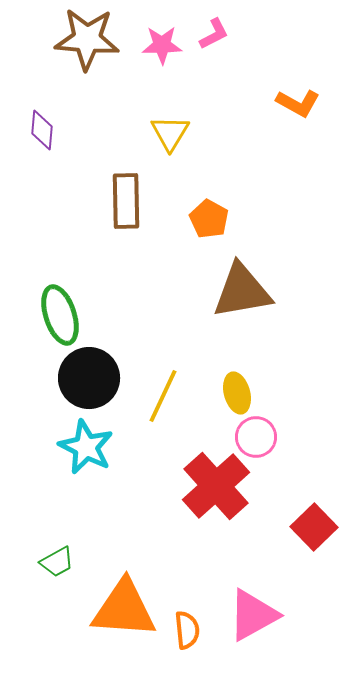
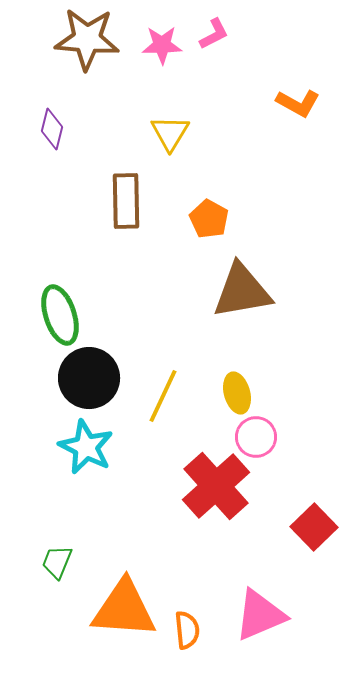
purple diamond: moved 10 px right, 1 px up; rotated 9 degrees clockwise
green trapezoid: rotated 141 degrees clockwise
pink triangle: moved 7 px right; rotated 6 degrees clockwise
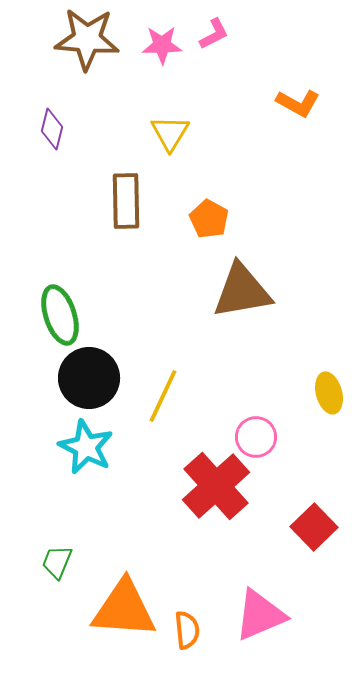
yellow ellipse: moved 92 px right
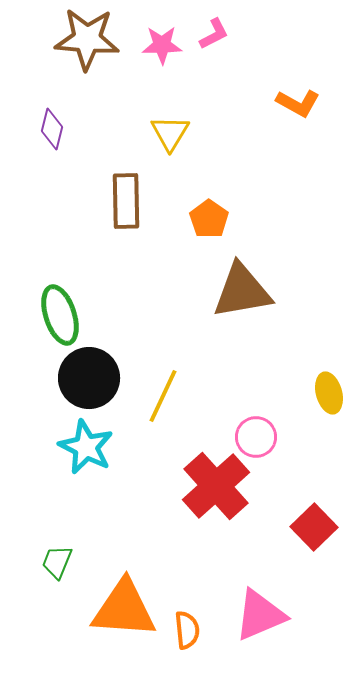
orange pentagon: rotated 6 degrees clockwise
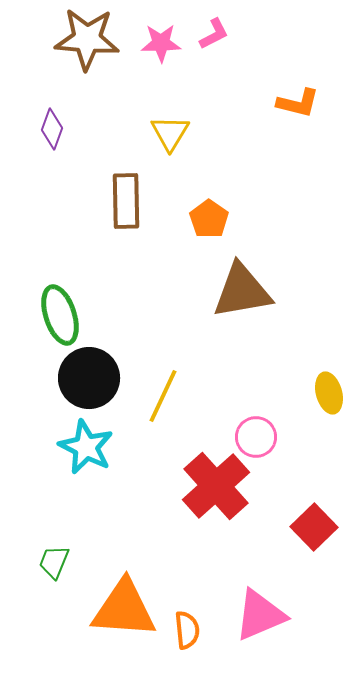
pink star: moved 1 px left, 2 px up
orange L-shape: rotated 15 degrees counterclockwise
purple diamond: rotated 6 degrees clockwise
green trapezoid: moved 3 px left
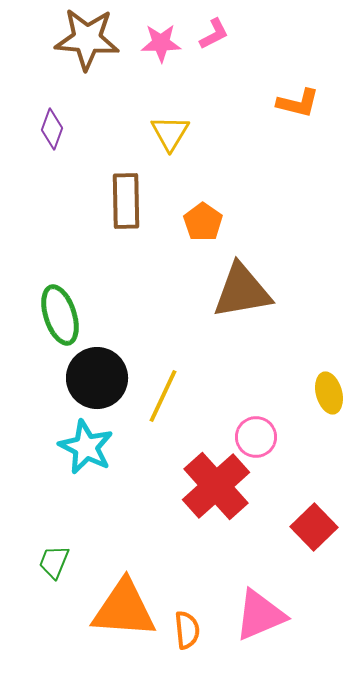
orange pentagon: moved 6 px left, 3 px down
black circle: moved 8 px right
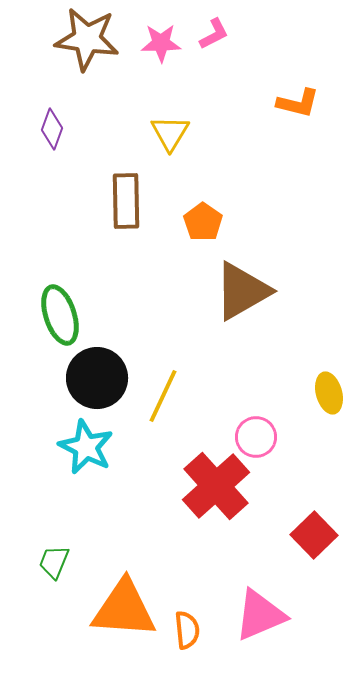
brown star: rotated 4 degrees clockwise
brown triangle: rotated 20 degrees counterclockwise
red square: moved 8 px down
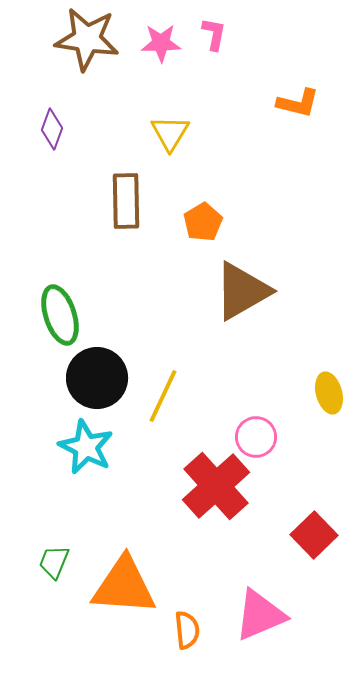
pink L-shape: rotated 52 degrees counterclockwise
orange pentagon: rotated 6 degrees clockwise
orange triangle: moved 23 px up
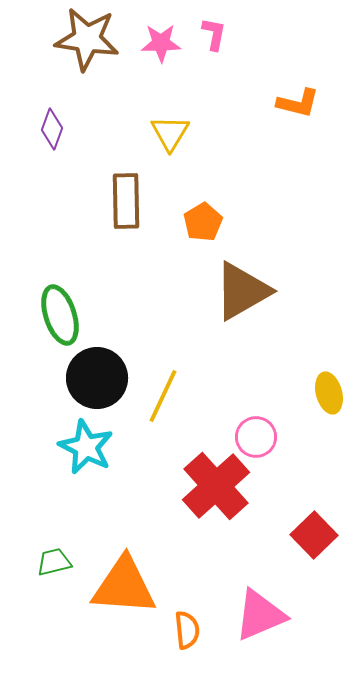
green trapezoid: rotated 54 degrees clockwise
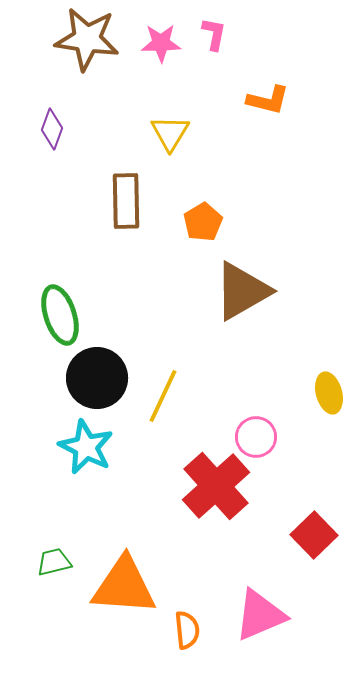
orange L-shape: moved 30 px left, 3 px up
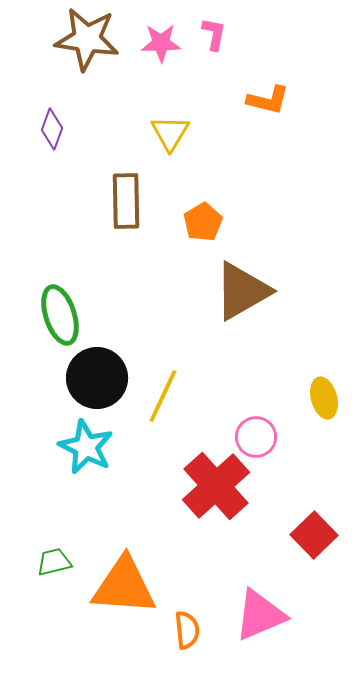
yellow ellipse: moved 5 px left, 5 px down
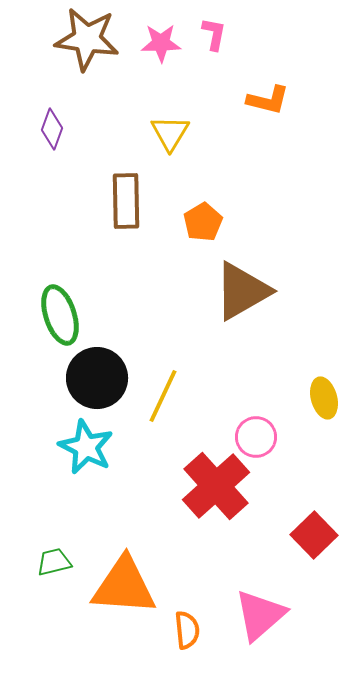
pink triangle: rotated 18 degrees counterclockwise
